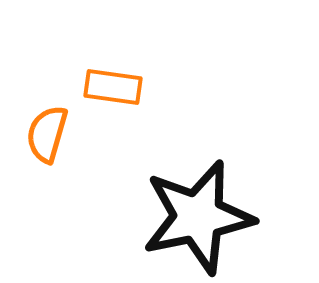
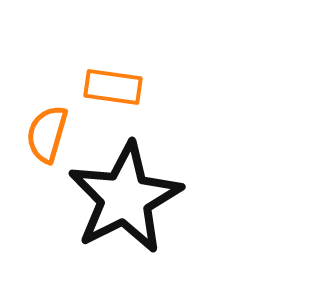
black star: moved 73 px left, 19 px up; rotated 15 degrees counterclockwise
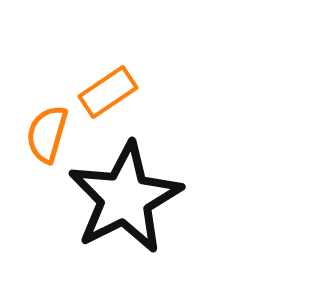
orange rectangle: moved 5 px left, 5 px down; rotated 42 degrees counterclockwise
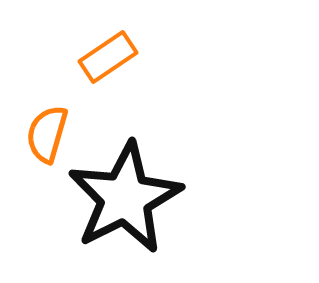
orange rectangle: moved 35 px up
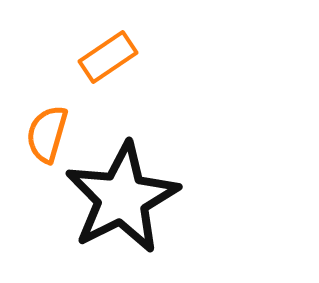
black star: moved 3 px left
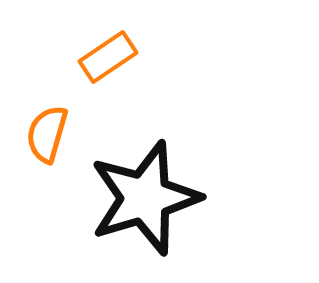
black star: moved 23 px right; rotated 10 degrees clockwise
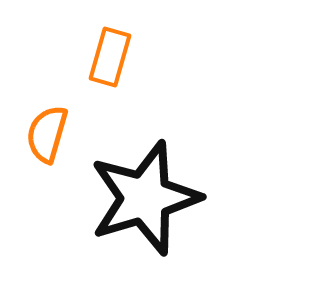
orange rectangle: moved 2 px right; rotated 40 degrees counterclockwise
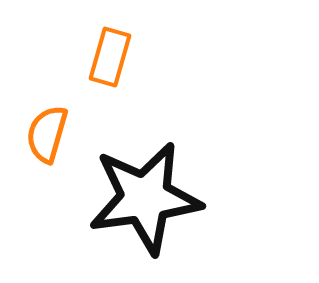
black star: rotated 9 degrees clockwise
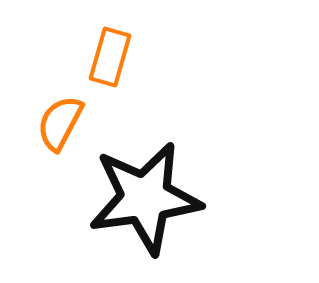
orange semicircle: moved 13 px right, 11 px up; rotated 12 degrees clockwise
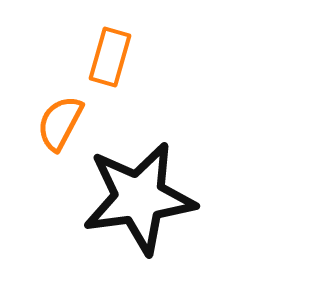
black star: moved 6 px left
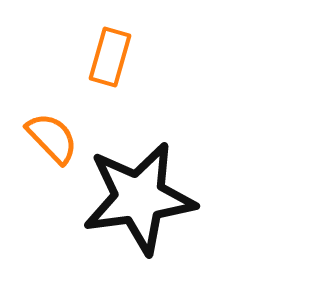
orange semicircle: moved 8 px left, 15 px down; rotated 108 degrees clockwise
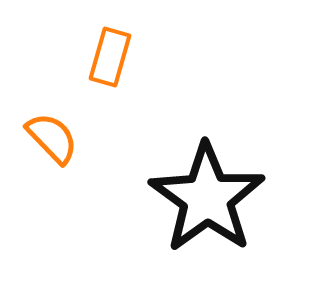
black star: moved 68 px right; rotated 28 degrees counterclockwise
